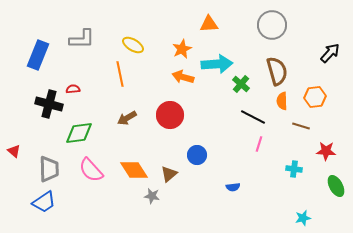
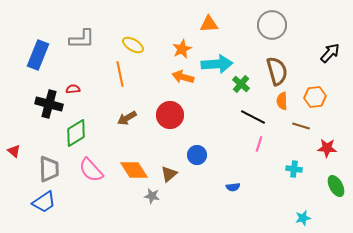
green diamond: moved 3 px left; rotated 24 degrees counterclockwise
red star: moved 1 px right, 3 px up
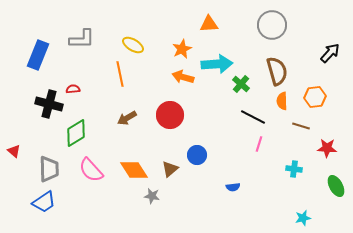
brown triangle: moved 1 px right, 5 px up
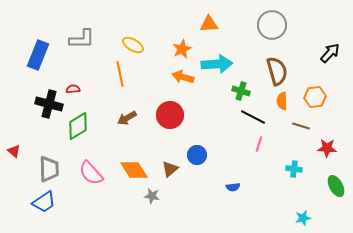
green cross: moved 7 px down; rotated 24 degrees counterclockwise
green diamond: moved 2 px right, 7 px up
pink semicircle: moved 3 px down
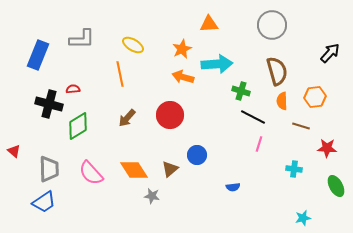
brown arrow: rotated 18 degrees counterclockwise
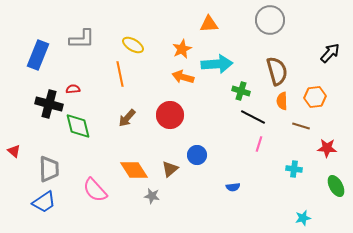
gray circle: moved 2 px left, 5 px up
green diamond: rotated 72 degrees counterclockwise
pink semicircle: moved 4 px right, 17 px down
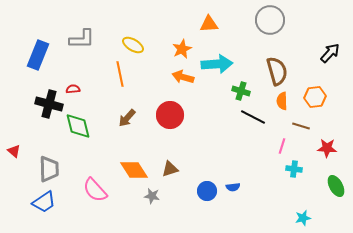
pink line: moved 23 px right, 2 px down
blue circle: moved 10 px right, 36 px down
brown triangle: rotated 24 degrees clockwise
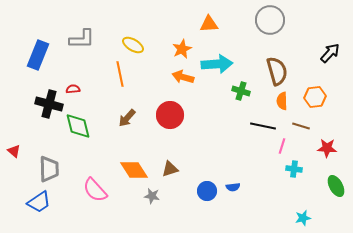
black line: moved 10 px right, 9 px down; rotated 15 degrees counterclockwise
blue trapezoid: moved 5 px left
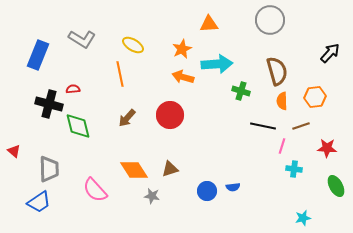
gray L-shape: rotated 32 degrees clockwise
brown line: rotated 36 degrees counterclockwise
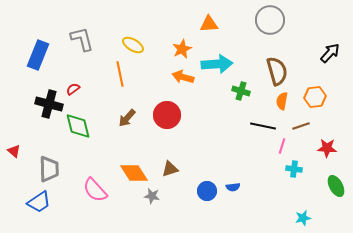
gray L-shape: rotated 136 degrees counterclockwise
red semicircle: rotated 32 degrees counterclockwise
orange semicircle: rotated 12 degrees clockwise
red circle: moved 3 px left
orange diamond: moved 3 px down
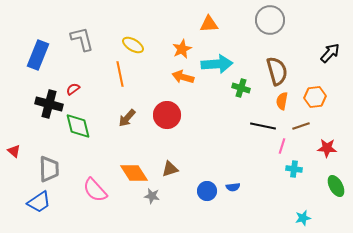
green cross: moved 3 px up
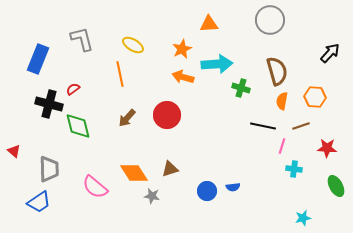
blue rectangle: moved 4 px down
orange hexagon: rotated 10 degrees clockwise
pink semicircle: moved 3 px up; rotated 8 degrees counterclockwise
